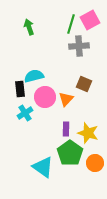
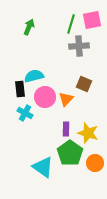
pink square: moved 2 px right; rotated 18 degrees clockwise
green arrow: rotated 42 degrees clockwise
cyan cross: rotated 28 degrees counterclockwise
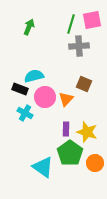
black rectangle: rotated 63 degrees counterclockwise
yellow star: moved 1 px left, 1 px up
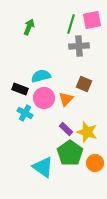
cyan semicircle: moved 7 px right
pink circle: moved 1 px left, 1 px down
purple rectangle: rotated 48 degrees counterclockwise
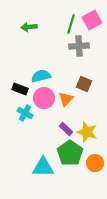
pink square: rotated 18 degrees counterclockwise
green arrow: rotated 119 degrees counterclockwise
cyan triangle: rotated 35 degrees counterclockwise
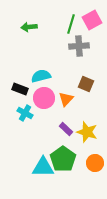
brown square: moved 2 px right
green pentagon: moved 7 px left, 6 px down
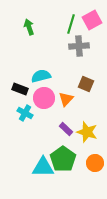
green arrow: rotated 77 degrees clockwise
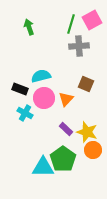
orange circle: moved 2 px left, 13 px up
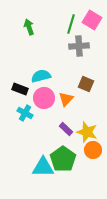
pink square: rotated 30 degrees counterclockwise
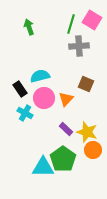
cyan semicircle: moved 1 px left
black rectangle: rotated 35 degrees clockwise
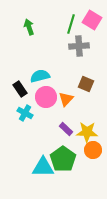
pink circle: moved 2 px right, 1 px up
yellow star: rotated 15 degrees counterclockwise
